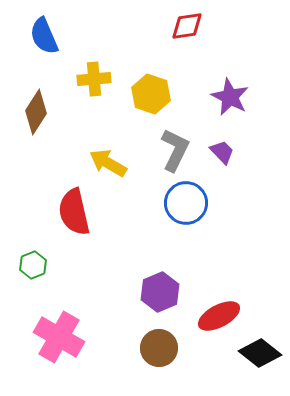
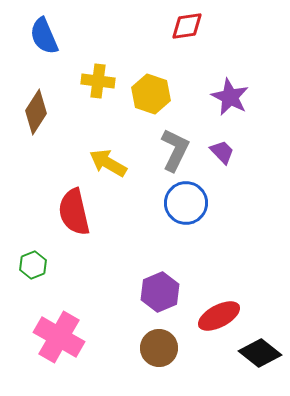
yellow cross: moved 4 px right, 2 px down; rotated 12 degrees clockwise
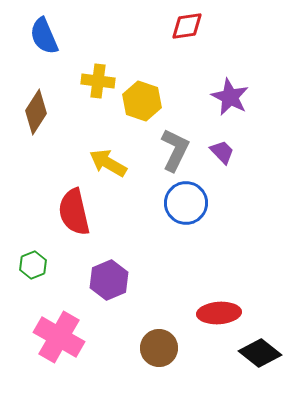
yellow hexagon: moved 9 px left, 7 px down
purple hexagon: moved 51 px left, 12 px up
red ellipse: moved 3 px up; rotated 24 degrees clockwise
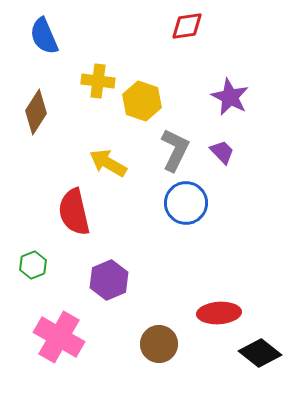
brown circle: moved 4 px up
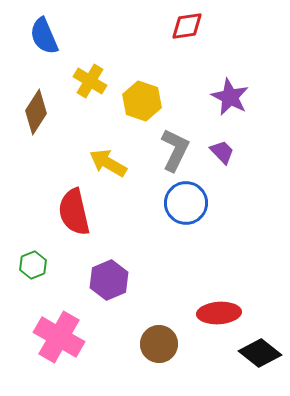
yellow cross: moved 8 px left; rotated 24 degrees clockwise
